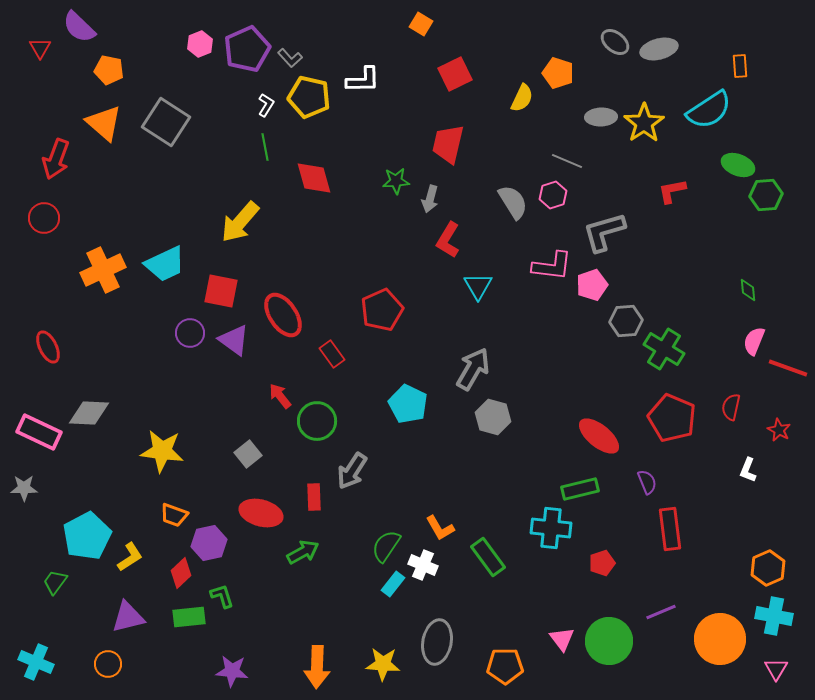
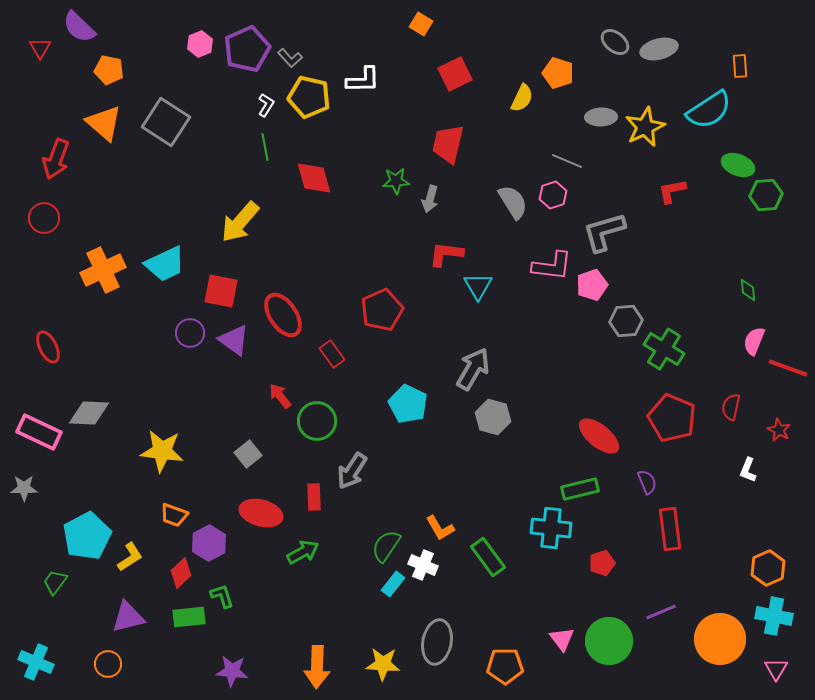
yellow star at (644, 123): moved 1 px right, 4 px down; rotated 9 degrees clockwise
red L-shape at (448, 240): moved 2 px left, 14 px down; rotated 66 degrees clockwise
purple hexagon at (209, 543): rotated 16 degrees counterclockwise
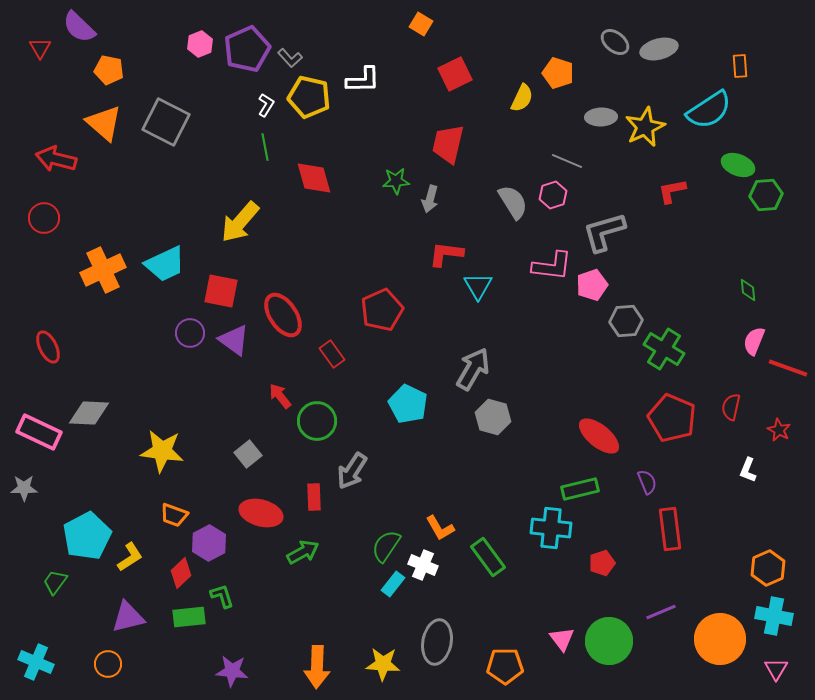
gray square at (166, 122): rotated 6 degrees counterclockwise
red arrow at (56, 159): rotated 84 degrees clockwise
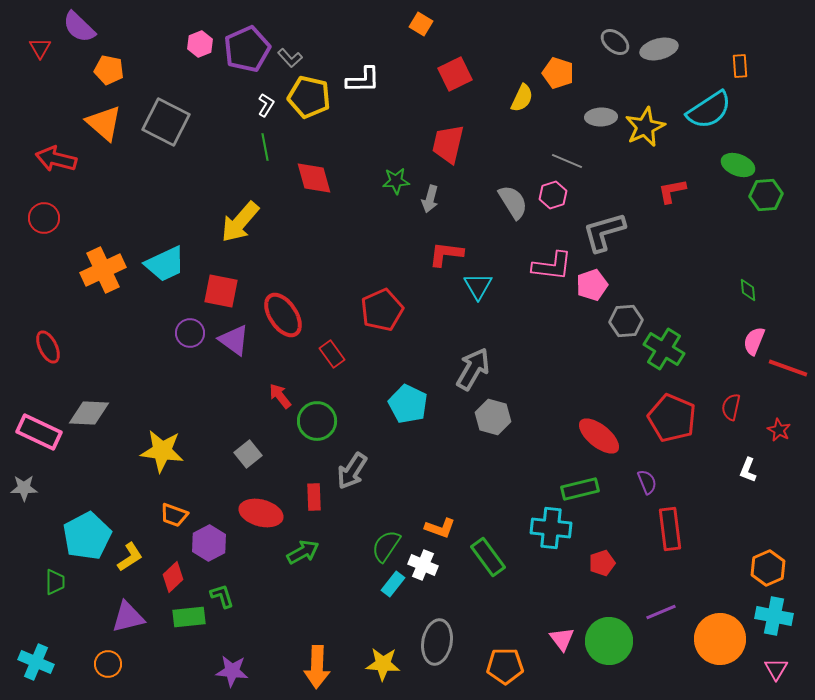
orange L-shape at (440, 528): rotated 40 degrees counterclockwise
red diamond at (181, 573): moved 8 px left, 4 px down
green trapezoid at (55, 582): rotated 144 degrees clockwise
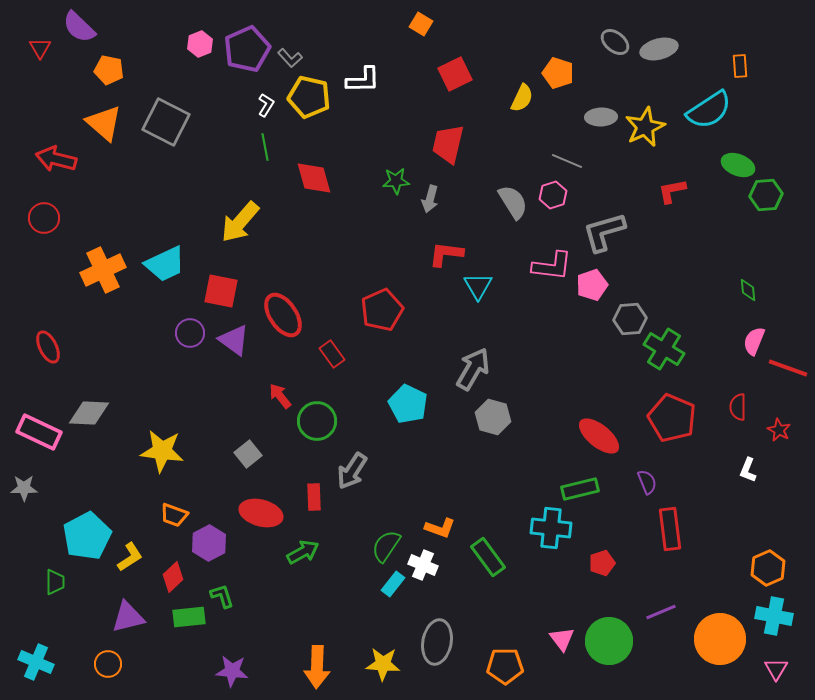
gray hexagon at (626, 321): moved 4 px right, 2 px up
red semicircle at (731, 407): moved 7 px right; rotated 12 degrees counterclockwise
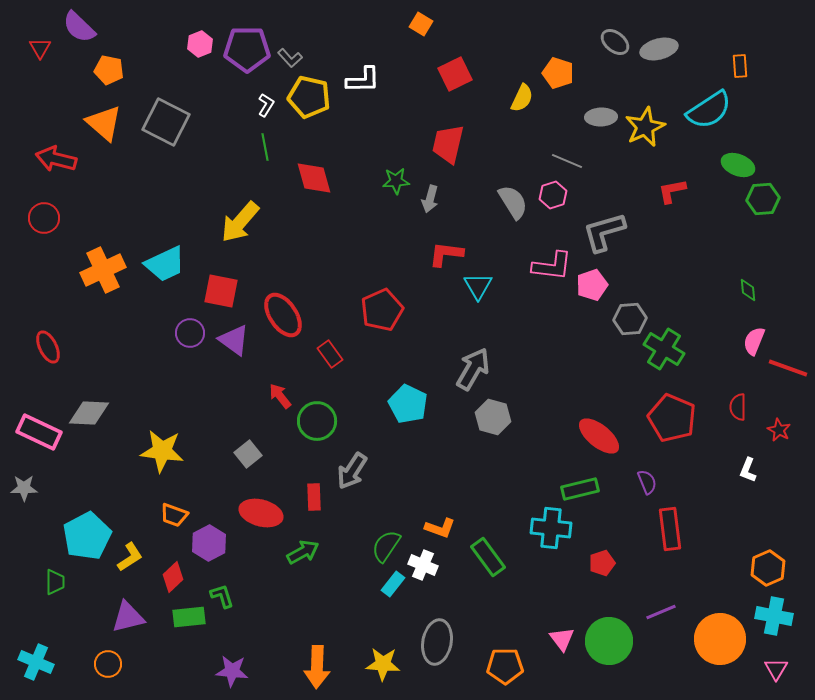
purple pentagon at (247, 49): rotated 24 degrees clockwise
green hexagon at (766, 195): moved 3 px left, 4 px down
red rectangle at (332, 354): moved 2 px left
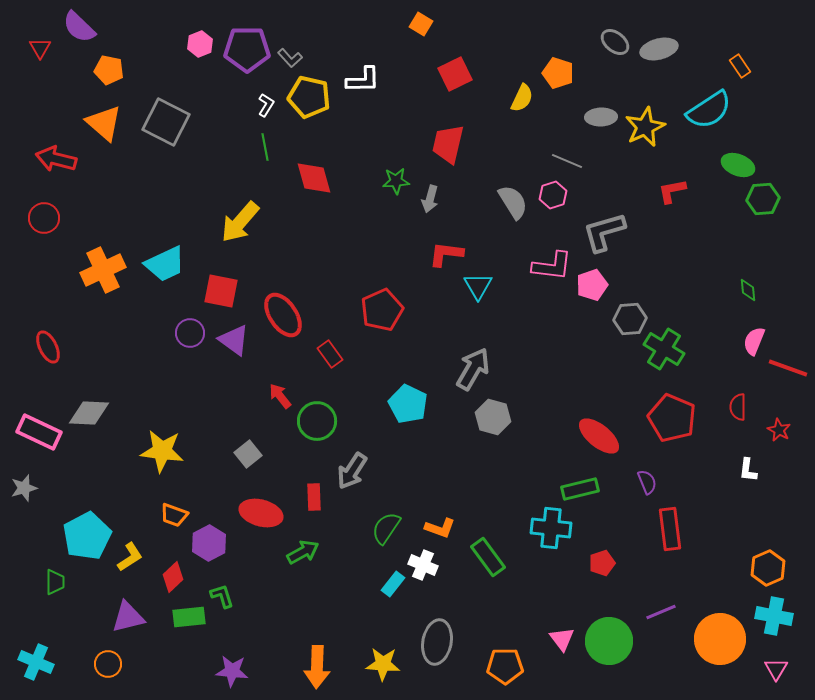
orange rectangle at (740, 66): rotated 30 degrees counterclockwise
white L-shape at (748, 470): rotated 15 degrees counterclockwise
gray star at (24, 488): rotated 16 degrees counterclockwise
green semicircle at (386, 546): moved 18 px up
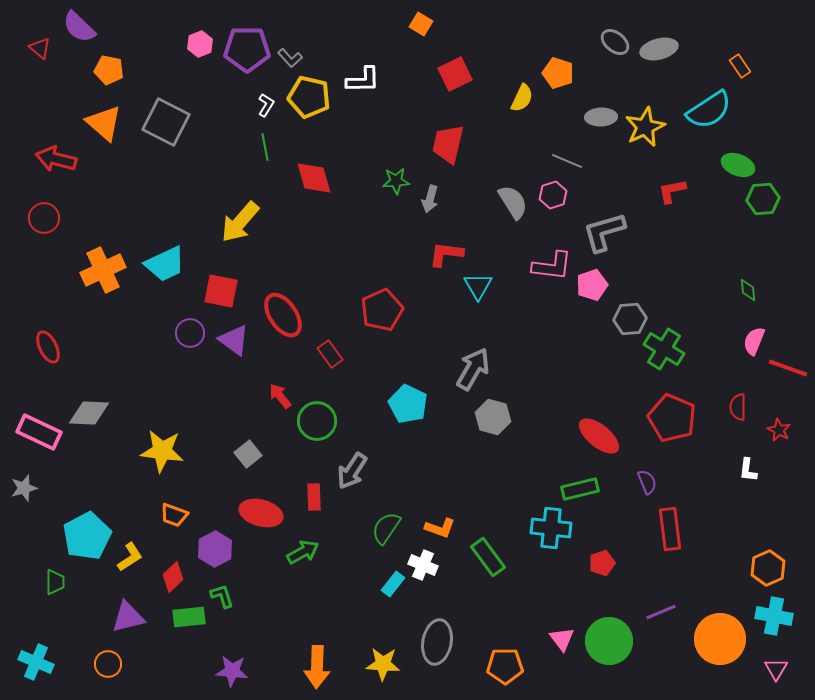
red triangle at (40, 48): rotated 20 degrees counterclockwise
purple hexagon at (209, 543): moved 6 px right, 6 px down
